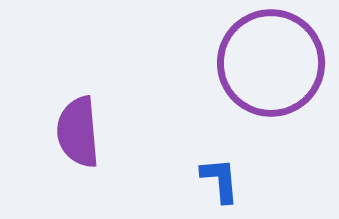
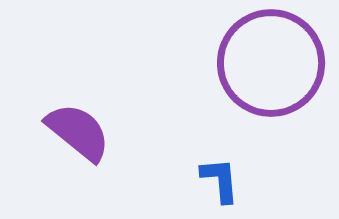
purple semicircle: rotated 134 degrees clockwise
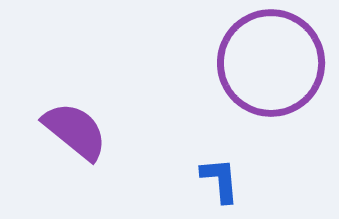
purple semicircle: moved 3 px left, 1 px up
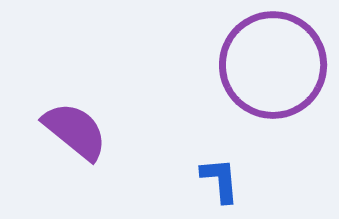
purple circle: moved 2 px right, 2 px down
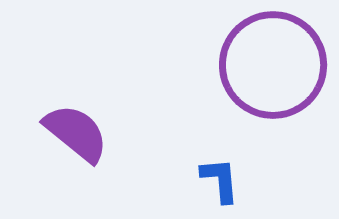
purple semicircle: moved 1 px right, 2 px down
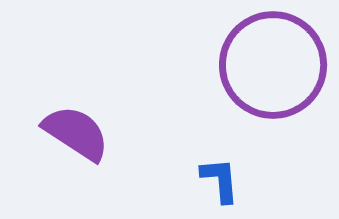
purple semicircle: rotated 6 degrees counterclockwise
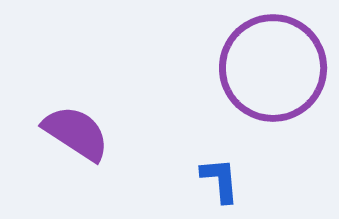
purple circle: moved 3 px down
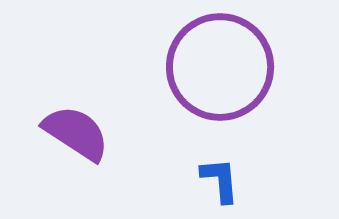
purple circle: moved 53 px left, 1 px up
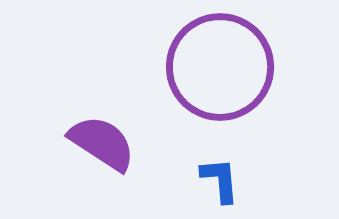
purple semicircle: moved 26 px right, 10 px down
